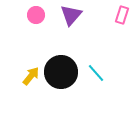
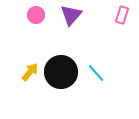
yellow arrow: moved 1 px left, 4 px up
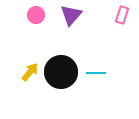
cyan line: rotated 48 degrees counterclockwise
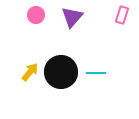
purple triangle: moved 1 px right, 2 px down
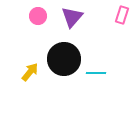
pink circle: moved 2 px right, 1 px down
black circle: moved 3 px right, 13 px up
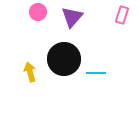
pink circle: moved 4 px up
yellow arrow: rotated 54 degrees counterclockwise
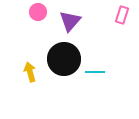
purple triangle: moved 2 px left, 4 px down
cyan line: moved 1 px left, 1 px up
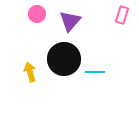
pink circle: moved 1 px left, 2 px down
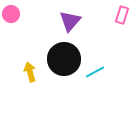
pink circle: moved 26 px left
cyan line: rotated 30 degrees counterclockwise
